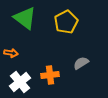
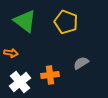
green triangle: moved 3 px down
yellow pentagon: rotated 25 degrees counterclockwise
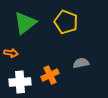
green triangle: moved 2 px down; rotated 45 degrees clockwise
gray semicircle: rotated 21 degrees clockwise
orange cross: rotated 18 degrees counterclockwise
white cross: rotated 35 degrees clockwise
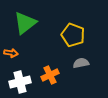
yellow pentagon: moved 7 px right, 13 px down
white cross: rotated 10 degrees counterclockwise
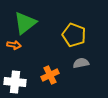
yellow pentagon: moved 1 px right
orange arrow: moved 3 px right, 8 px up
white cross: moved 5 px left; rotated 20 degrees clockwise
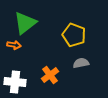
orange cross: rotated 12 degrees counterclockwise
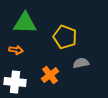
green triangle: rotated 40 degrees clockwise
yellow pentagon: moved 9 px left, 2 px down
orange arrow: moved 2 px right, 5 px down
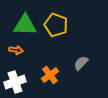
green triangle: moved 2 px down
yellow pentagon: moved 9 px left, 12 px up
gray semicircle: rotated 35 degrees counterclockwise
white cross: rotated 25 degrees counterclockwise
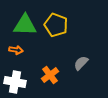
white cross: rotated 30 degrees clockwise
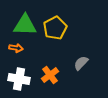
yellow pentagon: moved 1 px left, 3 px down; rotated 25 degrees clockwise
orange arrow: moved 2 px up
white cross: moved 4 px right, 3 px up
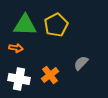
yellow pentagon: moved 1 px right, 3 px up
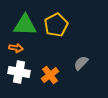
white cross: moved 7 px up
